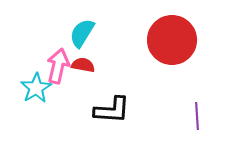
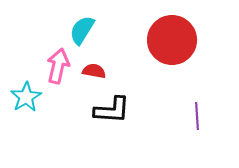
cyan semicircle: moved 3 px up
red semicircle: moved 11 px right, 6 px down
cyan star: moved 10 px left, 9 px down
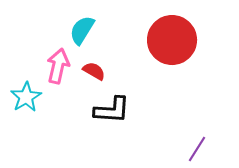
red semicircle: rotated 20 degrees clockwise
purple line: moved 33 px down; rotated 36 degrees clockwise
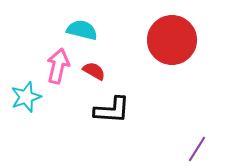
cyan semicircle: rotated 72 degrees clockwise
cyan star: rotated 12 degrees clockwise
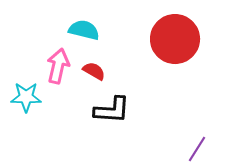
cyan semicircle: moved 2 px right
red circle: moved 3 px right, 1 px up
cyan star: rotated 20 degrees clockwise
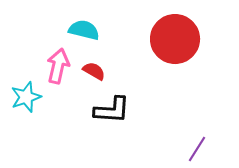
cyan star: rotated 20 degrees counterclockwise
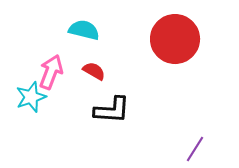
pink arrow: moved 7 px left, 6 px down; rotated 8 degrees clockwise
cyan star: moved 5 px right
purple line: moved 2 px left
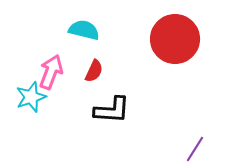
red semicircle: rotated 85 degrees clockwise
